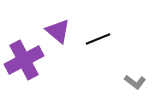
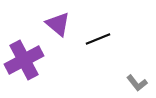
purple triangle: moved 7 px up
gray L-shape: moved 2 px right, 1 px down; rotated 15 degrees clockwise
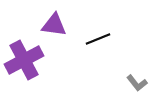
purple triangle: moved 4 px left, 1 px down; rotated 32 degrees counterclockwise
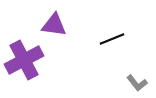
black line: moved 14 px right
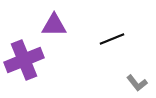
purple triangle: rotated 8 degrees counterclockwise
purple cross: rotated 6 degrees clockwise
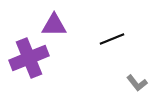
purple cross: moved 5 px right, 2 px up
